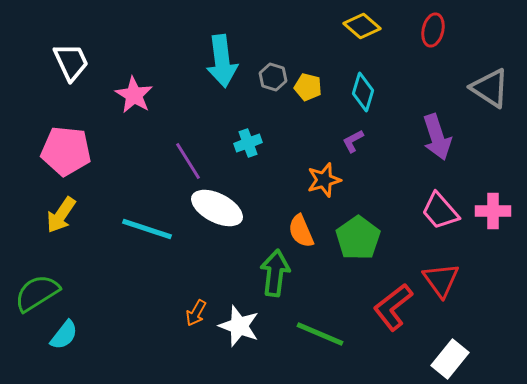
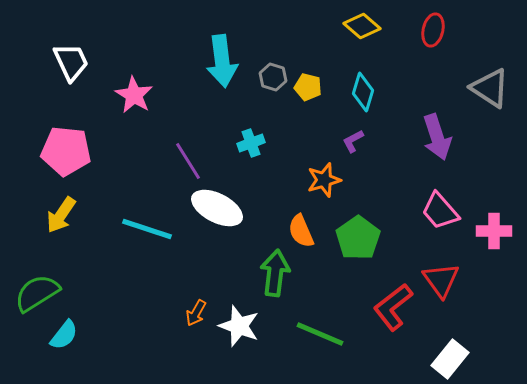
cyan cross: moved 3 px right
pink cross: moved 1 px right, 20 px down
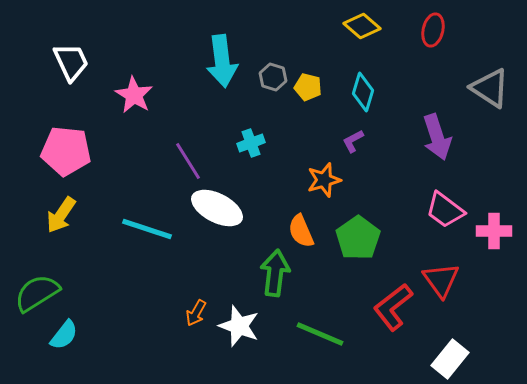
pink trapezoid: moved 5 px right, 1 px up; rotated 12 degrees counterclockwise
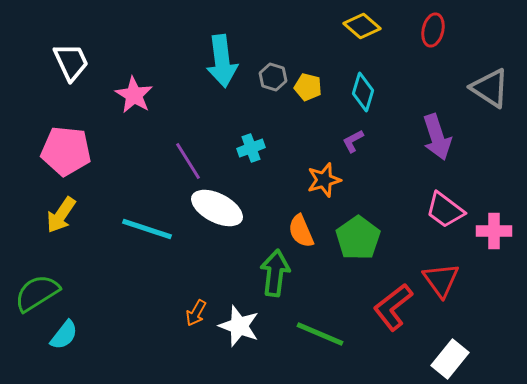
cyan cross: moved 5 px down
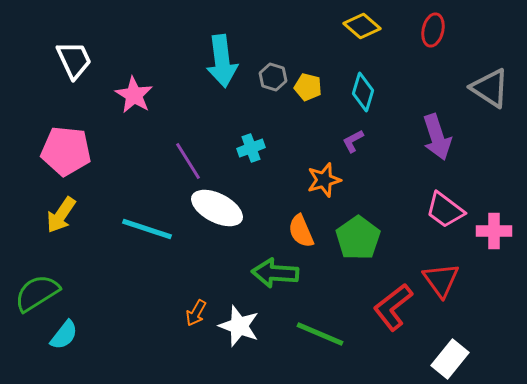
white trapezoid: moved 3 px right, 2 px up
green arrow: rotated 93 degrees counterclockwise
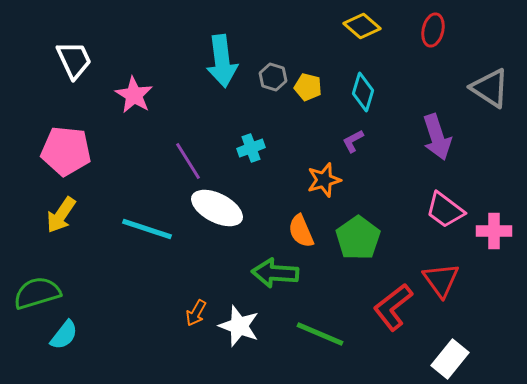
green semicircle: rotated 15 degrees clockwise
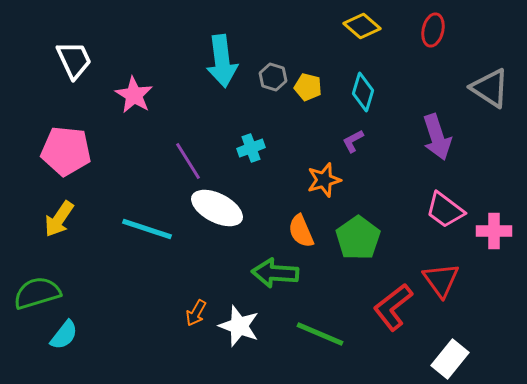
yellow arrow: moved 2 px left, 4 px down
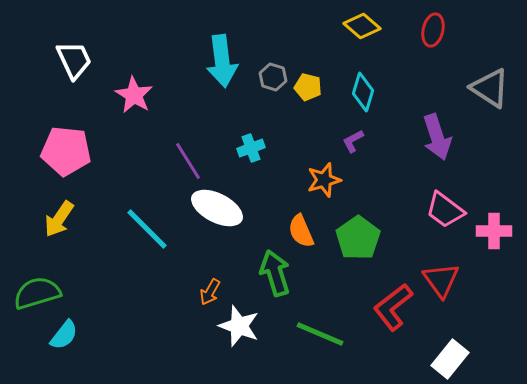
cyan line: rotated 27 degrees clockwise
green arrow: rotated 69 degrees clockwise
orange arrow: moved 14 px right, 21 px up
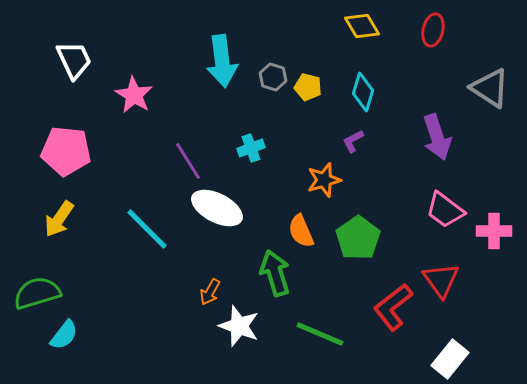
yellow diamond: rotated 18 degrees clockwise
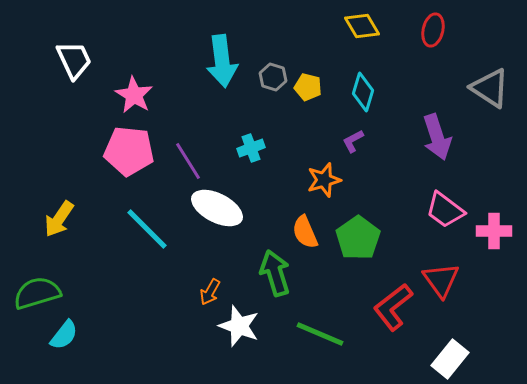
pink pentagon: moved 63 px right
orange semicircle: moved 4 px right, 1 px down
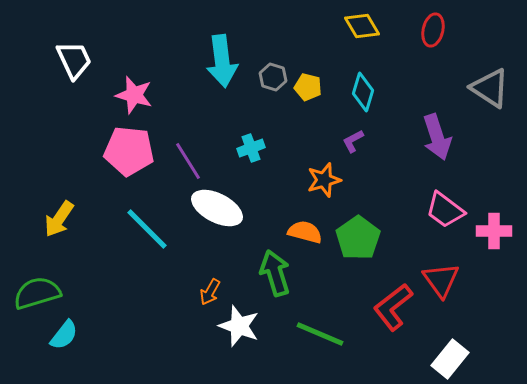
pink star: rotated 15 degrees counterclockwise
orange semicircle: rotated 128 degrees clockwise
